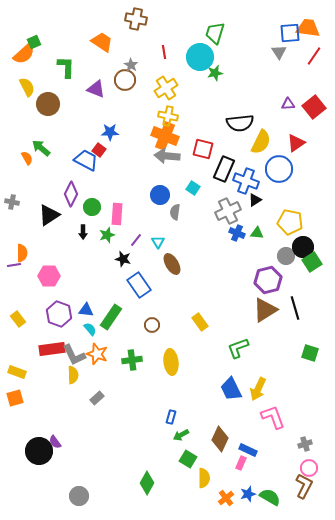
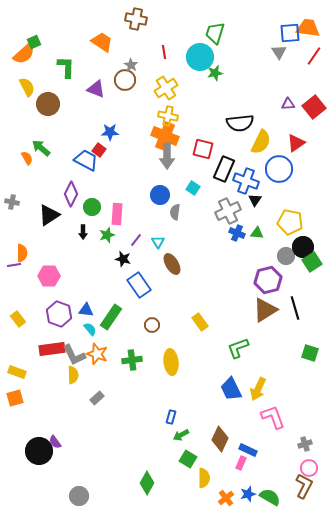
gray arrow at (167, 156): rotated 95 degrees counterclockwise
black triangle at (255, 200): rotated 24 degrees counterclockwise
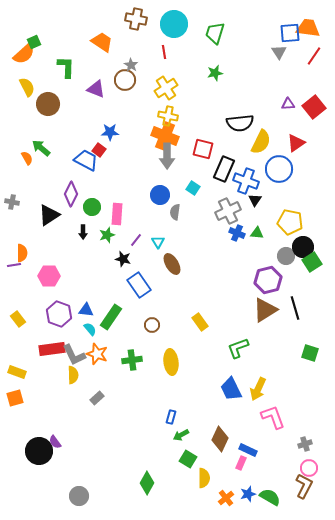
cyan circle at (200, 57): moved 26 px left, 33 px up
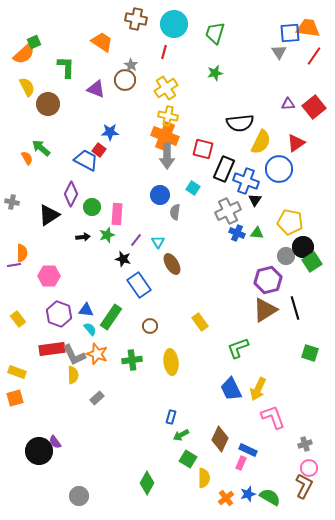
red line at (164, 52): rotated 24 degrees clockwise
black arrow at (83, 232): moved 5 px down; rotated 96 degrees counterclockwise
brown circle at (152, 325): moved 2 px left, 1 px down
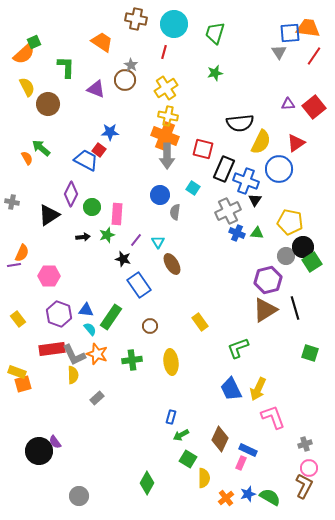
orange semicircle at (22, 253): rotated 24 degrees clockwise
orange square at (15, 398): moved 8 px right, 14 px up
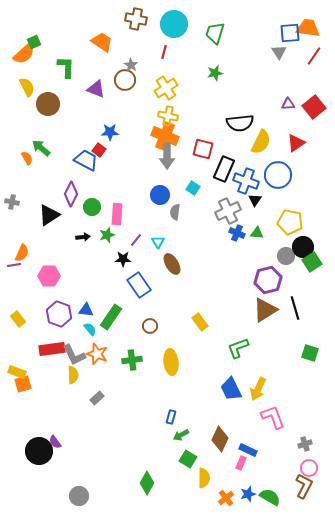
blue circle at (279, 169): moved 1 px left, 6 px down
black star at (123, 259): rotated 14 degrees counterclockwise
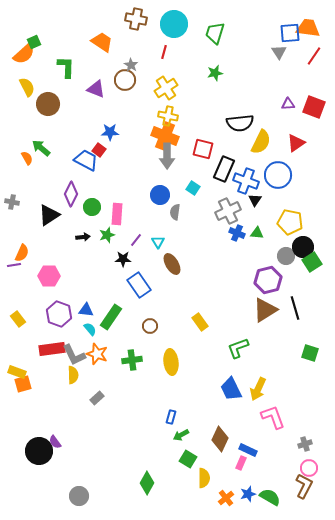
red square at (314, 107): rotated 30 degrees counterclockwise
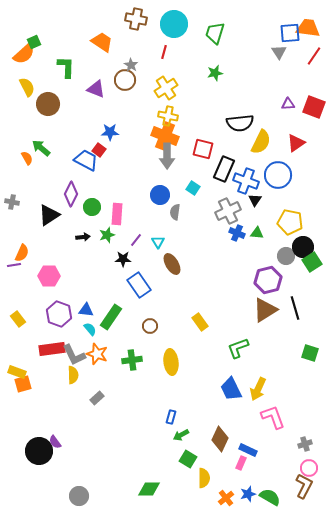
green diamond at (147, 483): moved 2 px right, 6 px down; rotated 60 degrees clockwise
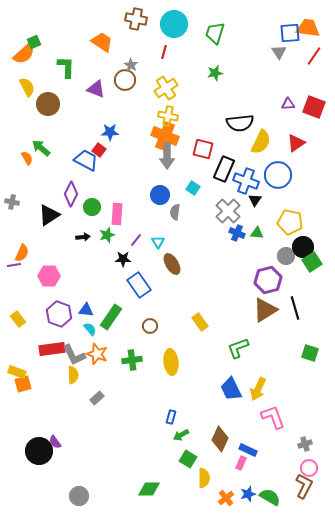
gray cross at (228, 211): rotated 20 degrees counterclockwise
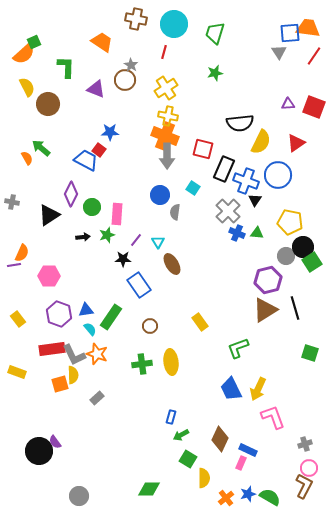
blue triangle at (86, 310): rotated 14 degrees counterclockwise
green cross at (132, 360): moved 10 px right, 4 px down
orange square at (23, 384): moved 37 px right
